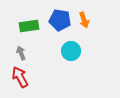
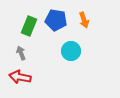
blue pentagon: moved 4 px left
green rectangle: rotated 60 degrees counterclockwise
red arrow: rotated 50 degrees counterclockwise
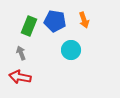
blue pentagon: moved 1 px left, 1 px down
cyan circle: moved 1 px up
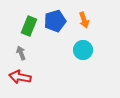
blue pentagon: rotated 25 degrees counterclockwise
cyan circle: moved 12 px right
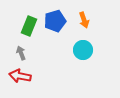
red arrow: moved 1 px up
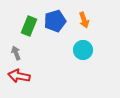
gray arrow: moved 5 px left
red arrow: moved 1 px left
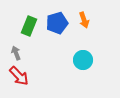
blue pentagon: moved 2 px right, 2 px down
cyan circle: moved 10 px down
red arrow: rotated 145 degrees counterclockwise
